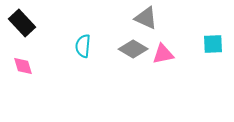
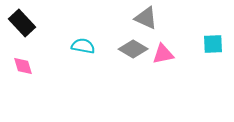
cyan semicircle: rotated 95 degrees clockwise
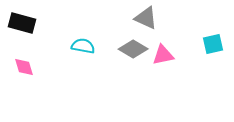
black rectangle: rotated 32 degrees counterclockwise
cyan square: rotated 10 degrees counterclockwise
pink triangle: moved 1 px down
pink diamond: moved 1 px right, 1 px down
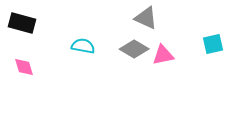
gray diamond: moved 1 px right
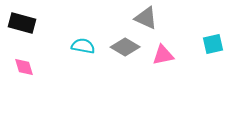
gray diamond: moved 9 px left, 2 px up
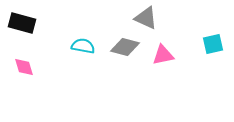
gray diamond: rotated 16 degrees counterclockwise
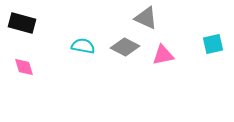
gray diamond: rotated 12 degrees clockwise
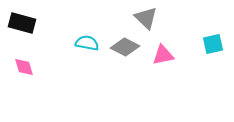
gray triangle: rotated 20 degrees clockwise
cyan semicircle: moved 4 px right, 3 px up
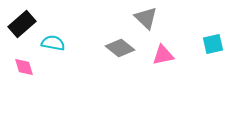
black rectangle: moved 1 px down; rotated 56 degrees counterclockwise
cyan semicircle: moved 34 px left
gray diamond: moved 5 px left, 1 px down; rotated 12 degrees clockwise
